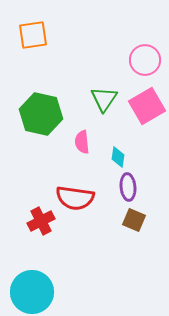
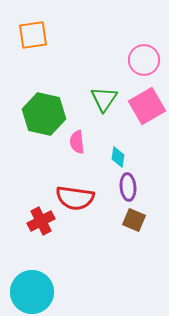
pink circle: moved 1 px left
green hexagon: moved 3 px right
pink semicircle: moved 5 px left
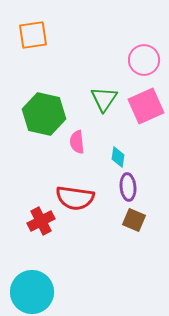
pink square: moved 1 px left; rotated 6 degrees clockwise
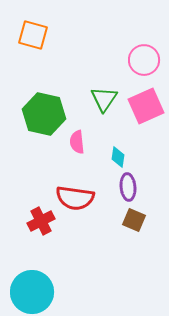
orange square: rotated 24 degrees clockwise
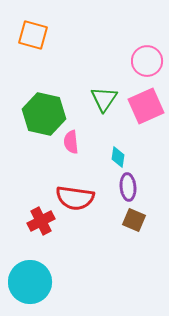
pink circle: moved 3 px right, 1 px down
pink semicircle: moved 6 px left
cyan circle: moved 2 px left, 10 px up
